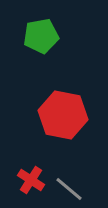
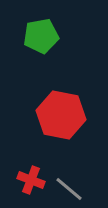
red hexagon: moved 2 px left
red cross: rotated 12 degrees counterclockwise
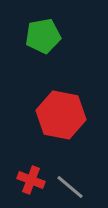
green pentagon: moved 2 px right
gray line: moved 1 px right, 2 px up
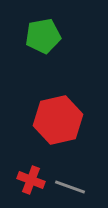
red hexagon: moved 3 px left, 5 px down; rotated 24 degrees counterclockwise
gray line: rotated 20 degrees counterclockwise
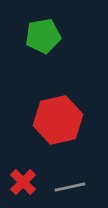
red cross: moved 8 px left, 2 px down; rotated 24 degrees clockwise
gray line: rotated 32 degrees counterclockwise
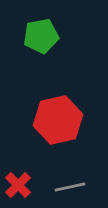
green pentagon: moved 2 px left
red cross: moved 5 px left, 3 px down
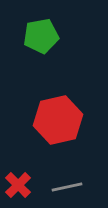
gray line: moved 3 px left
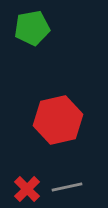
green pentagon: moved 9 px left, 8 px up
red cross: moved 9 px right, 4 px down
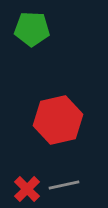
green pentagon: moved 1 px down; rotated 12 degrees clockwise
gray line: moved 3 px left, 2 px up
